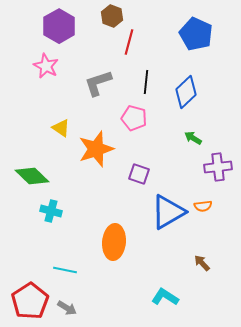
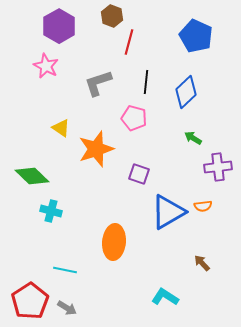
blue pentagon: moved 2 px down
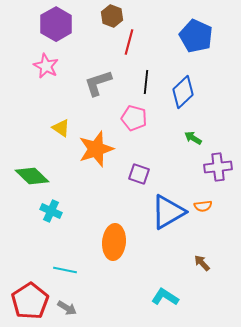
purple hexagon: moved 3 px left, 2 px up
blue diamond: moved 3 px left
cyan cross: rotated 10 degrees clockwise
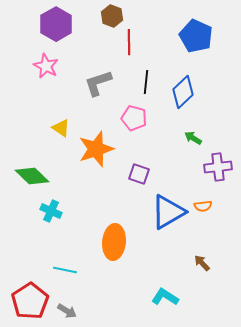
red line: rotated 15 degrees counterclockwise
gray arrow: moved 3 px down
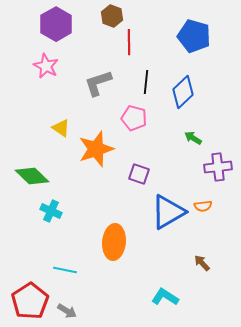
blue pentagon: moved 2 px left; rotated 8 degrees counterclockwise
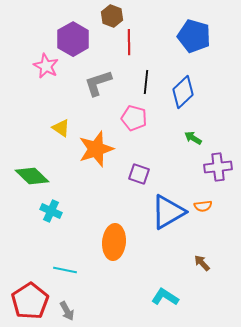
purple hexagon: moved 17 px right, 15 px down
gray arrow: rotated 30 degrees clockwise
